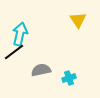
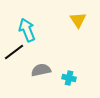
cyan arrow: moved 7 px right, 4 px up; rotated 35 degrees counterclockwise
cyan cross: rotated 32 degrees clockwise
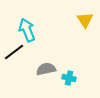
yellow triangle: moved 7 px right
gray semicircle: moved 5 px right, 1 px up
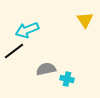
cyan arrow: rotated 90 degrees counterclockwise
black line: moved 1 px up
cyan cross: moved 2 px left, 1 px down
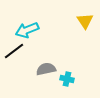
yellow triangle: moved 1 px down
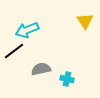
gray semicircle: moved 5 px left
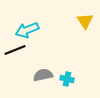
black line: moved 1 px right, 1 px up; rotated 15 degrees clockwise
gray semicircle: moved 2 px right, 6 px down
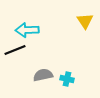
cyan arrow: rotated 20 degrees clockwise
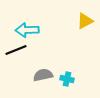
yellow triangle: rotated 36 degrees clockwise
black line: moved 1 px right
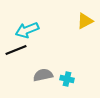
cyan arrow: rotated 20 degrees counterclockwise
